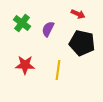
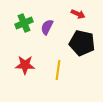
green cross: moved 2 px right; rotated 30 degrees clockwise
purple semicircle: moved 1 px left, 2 px up
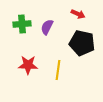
green cross: moved 2 px left, 1 px down; rotated 18 degrees clockwise
red star: moved 3 px right
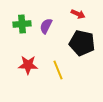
purple semicircle: moved 1 px left, 1 px up
yellow line: rotated 30 degrees counterclockwise
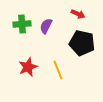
red star: moved 2 px down; rotated 24 degrees counterclockwise
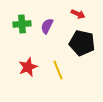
purple semicircle: moved 1 px right
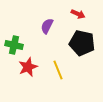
green cross: moved 8 px left, 21 px down; rotated 18 degrees clockwise
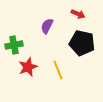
green cross: rotated 24 degrees counterclockwise
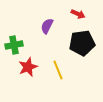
black pentagon: rotated 20 degrees counterclockwise
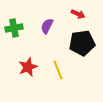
green cross: moved 17 px up
